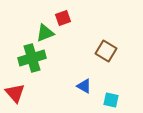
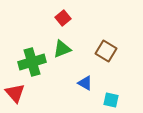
red square: rotated 21 degrees counterclockwise
green triangle: moved 17 px right, 16 px down
green cross: moved 4 px down
blue triangle: moved 1 px right, 3 px up
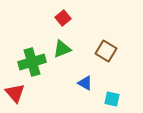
cyan square: moved 1 px right, 1 px up
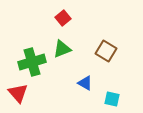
red triangle: moved 3 px right
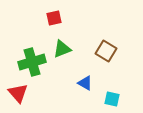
red square: moved 9 px left; rotated 28 degrees clockwise
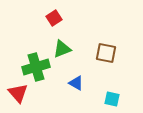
red square: rotated 21 degrees counterclockwise
brown square: moved 2 px down; rotated 20 degrees counterclockwise
green cross: moved 4 px right, 5 px down
blue triangle: moved 9 px left
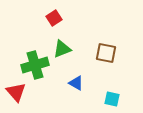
green cross: moved 1 px left, 2 px up
red triangle: moved 2 px left, 1 px up
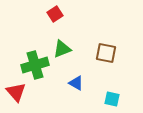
red square: moved 1 px right, 4 px up
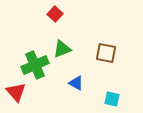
red square: rotated 14 degrees counterclockwise
green cross: rotated 8 degrees counterclockwise
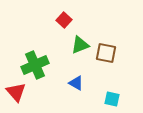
red square: moved 9 px right, 6 px down
green triangle: moved 18 px right, 4 px up
